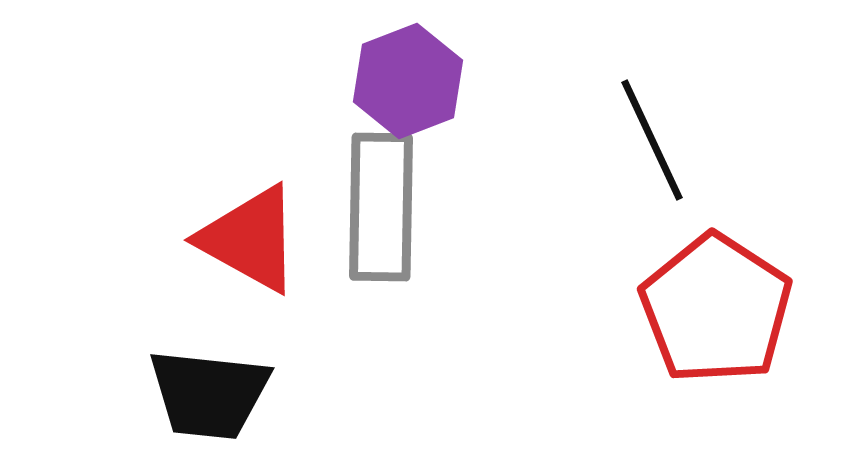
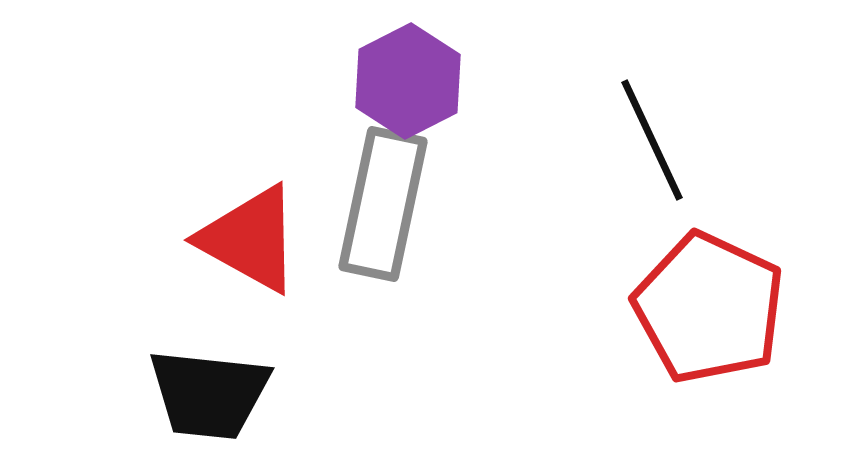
purple hexagon: rotated 6 degrees counterclockwise
gray rectangle: moved 2 px right, 3 px up; rotated 11 degrees clockwise
red pentagon: moved 7 px left, 1 px up; rotated 8 degrees counterclockwise
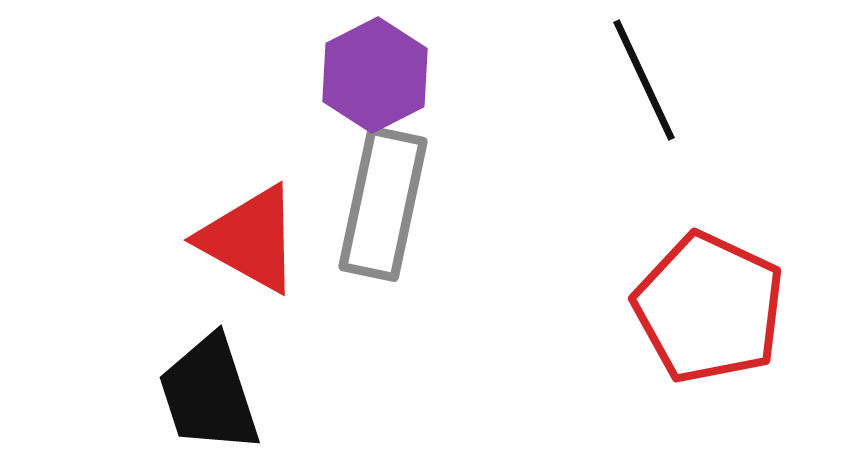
purple hexagon: moved 33 px left, 6 px up
black line: moved 8 px left, 60 px up
black trapezoid: rotated 66 degrees clockwise
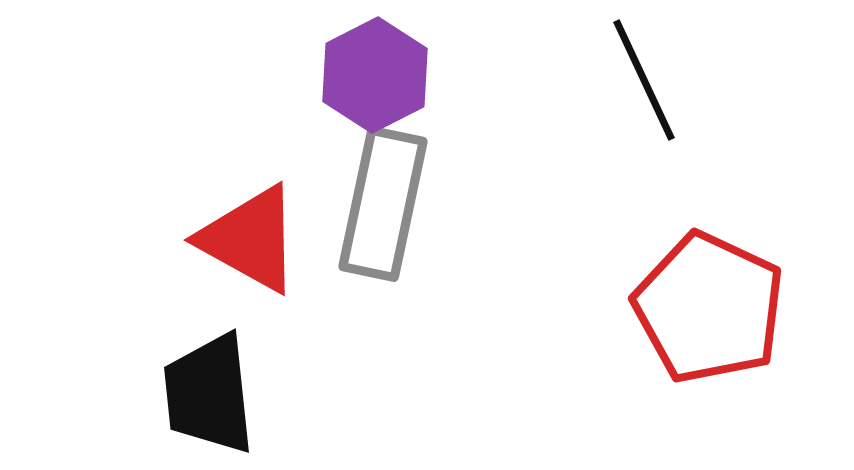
black trapezoid: rotated 12 degrees clockwise
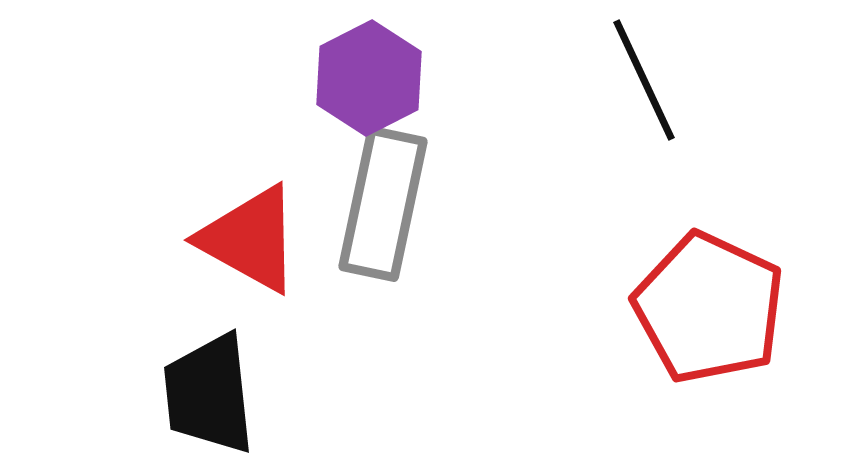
purple hexagon: moved 6 px left, 3 px down
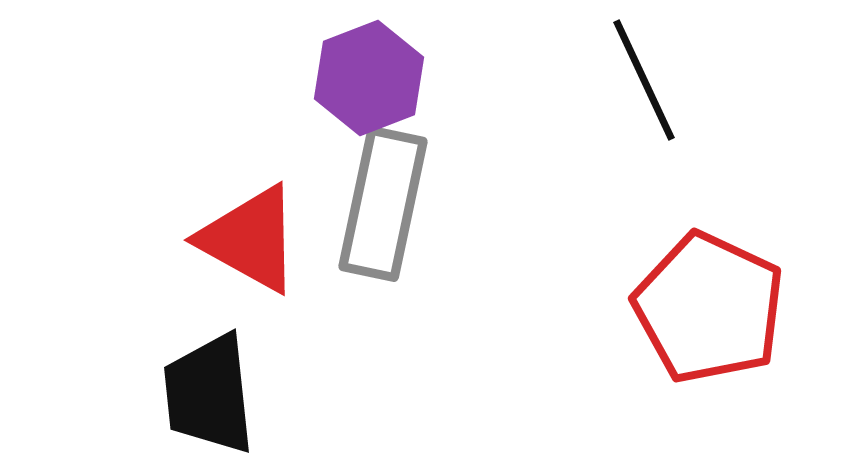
purple hexagon: rotated 6 degrees clockwise
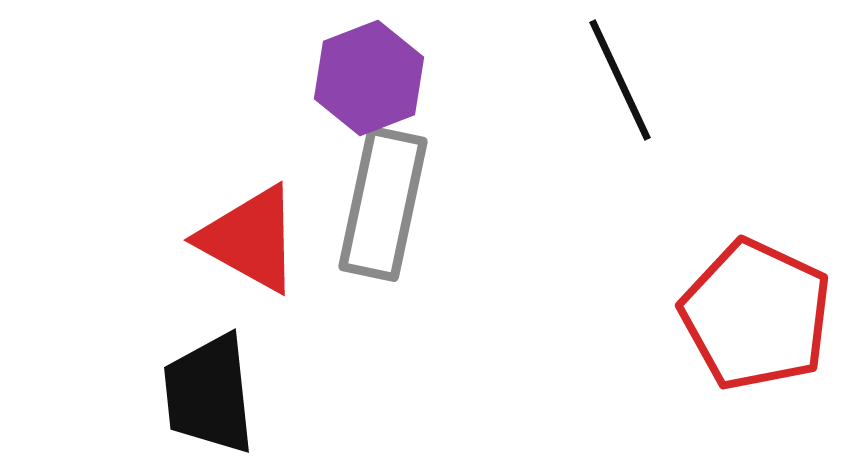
black line: moved 24 px left
red pentagon: moved 47 px right, 7 px down
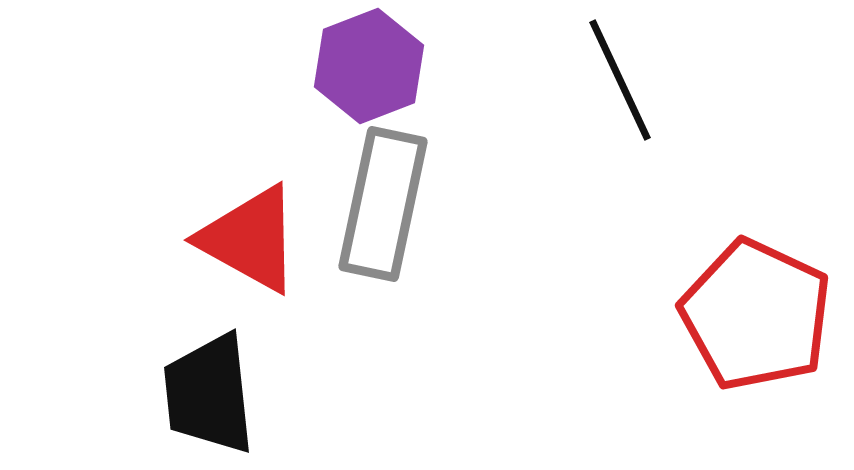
purple hexagon: moved 12 px up
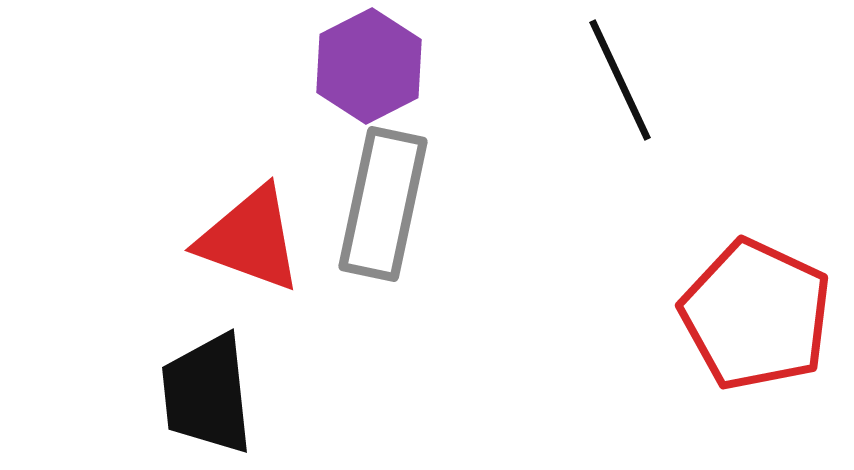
purple hexagon: rotated 6 degrees counterclockwise
red triangle: rotated 9 degrees counterclockwise
black trapezoid: moved 2 px left
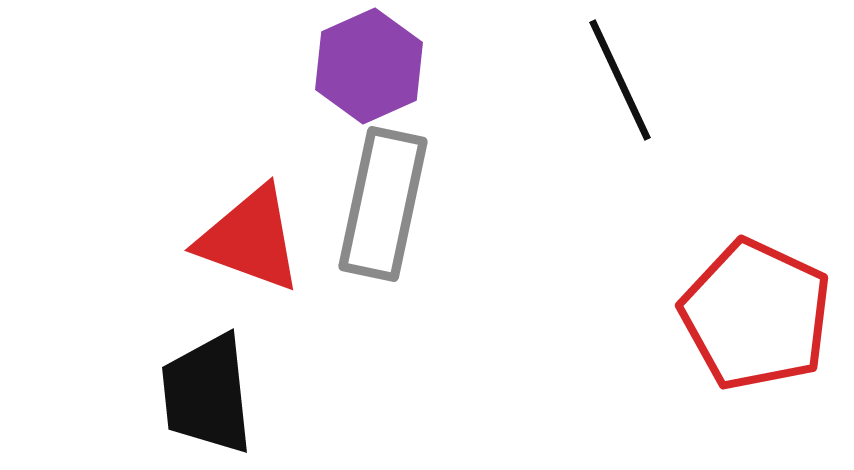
purple hexagon: rotated 3 degrees clockwise
